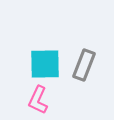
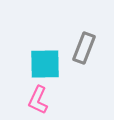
gray rectangle: moved 17 px up
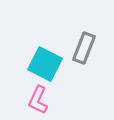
cyan square: rotated 28 degrees clockwise
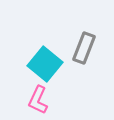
cyan square: rotated 12 degrees clockwise
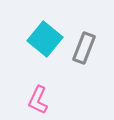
cyan square: moved 25 px up
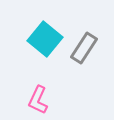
gray rectangle: rotated 12 degrees clockwise
